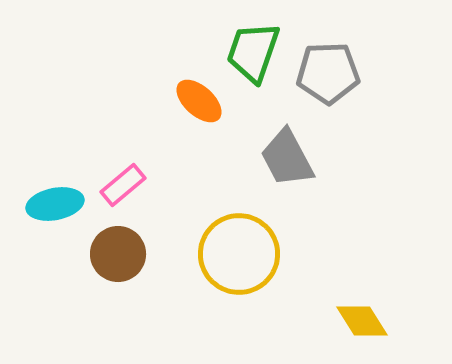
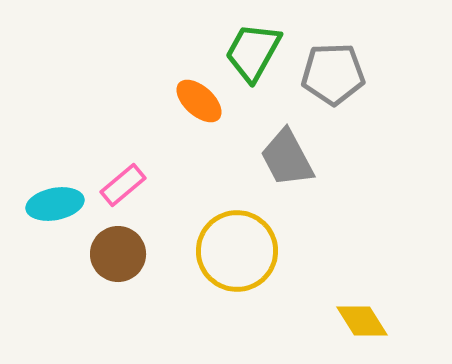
green trapezoid: rotated 10 degrees clockwise
gray pentagon: moved 5 px right, 1 px down
yellow circle: moved 2 px left, 3 px up
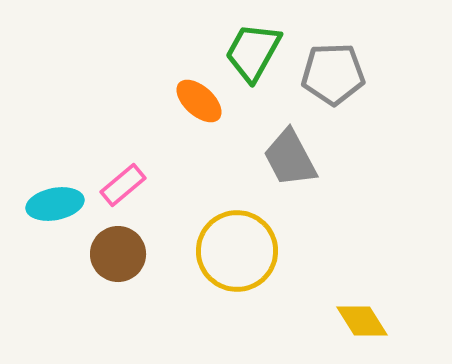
gray trapezoid: moved 3 px right
